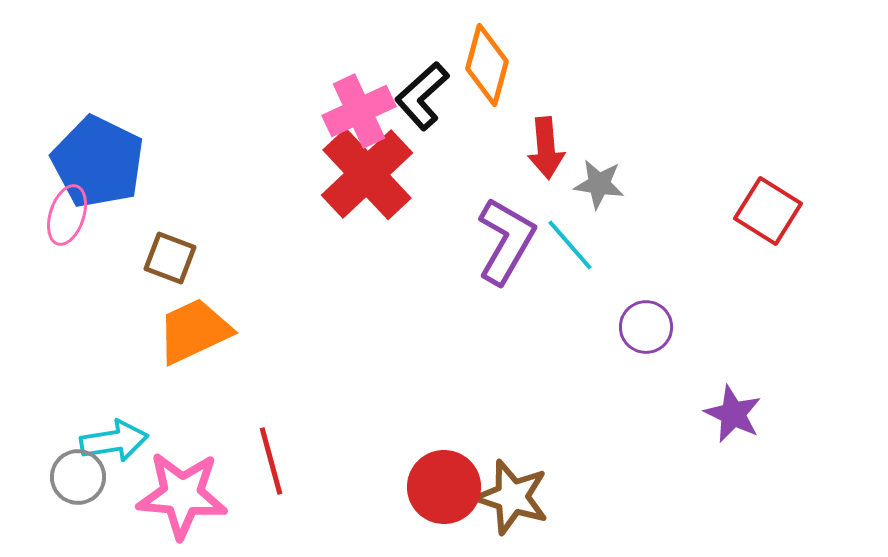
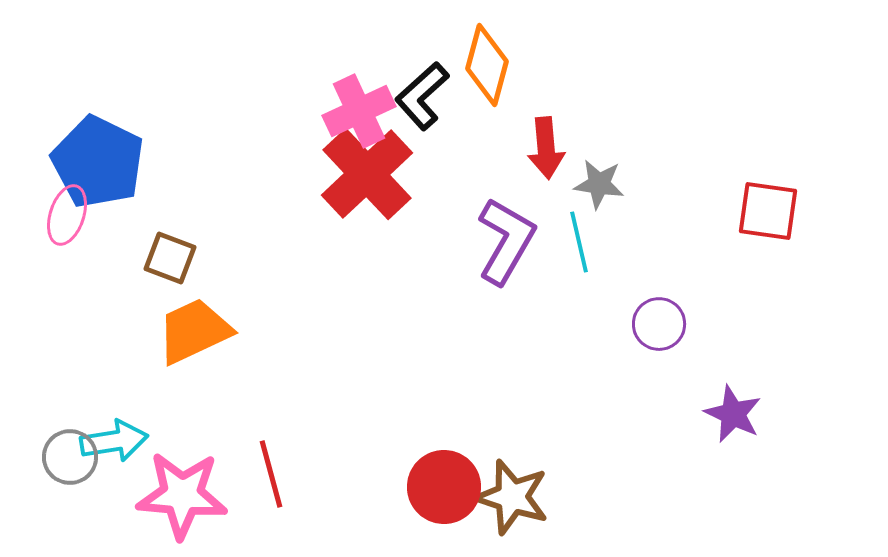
red square: rotated 24 degrees counterclockwise
cyan line: moved 9 px right, 3 px up; rotated 28 degrees clockwise
purple circle: moved 13 px right, 3 px up
red line: moved 13 px down
gray circle: moved 8 px left, 20 px up
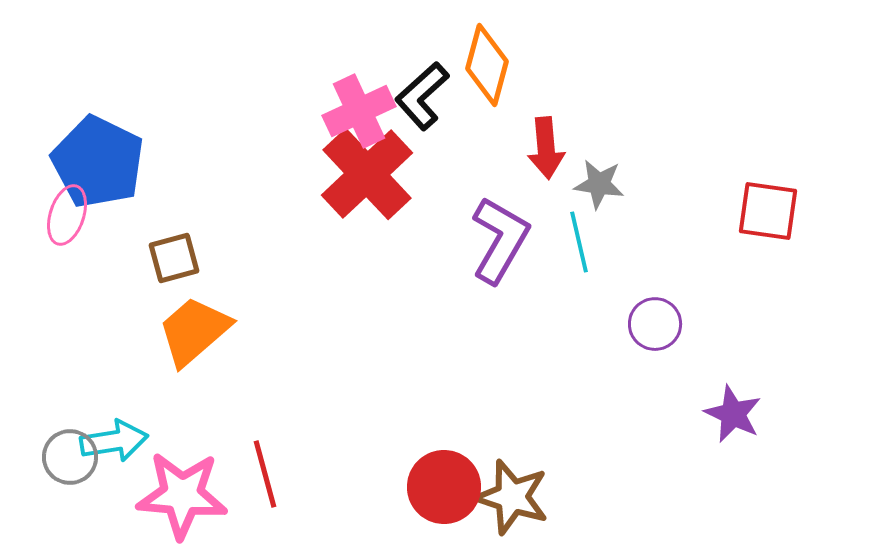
purple L-shape: moved 6 px left, 1 px up
brown square: moved 4 px right; rotated 36 degrees counterclockwise
purple circle: moved 4 px left
orange trapezoid: rotated 16 degrees counterclockwise
red line: moved 6 px left
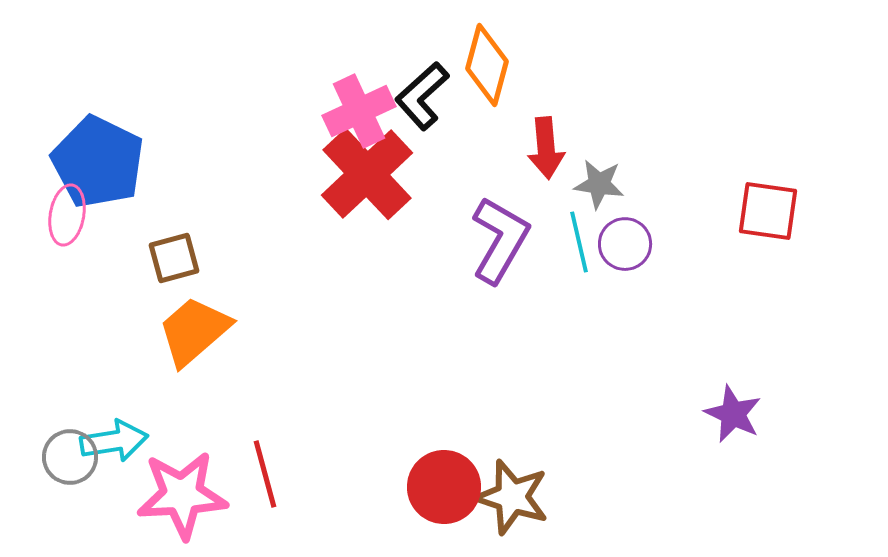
pink ellipse: rotated 8 degrees counterclockwise
purple circle: moved 30 px left, 80 px up
pink star: rotated 8 degrees counterclockwise
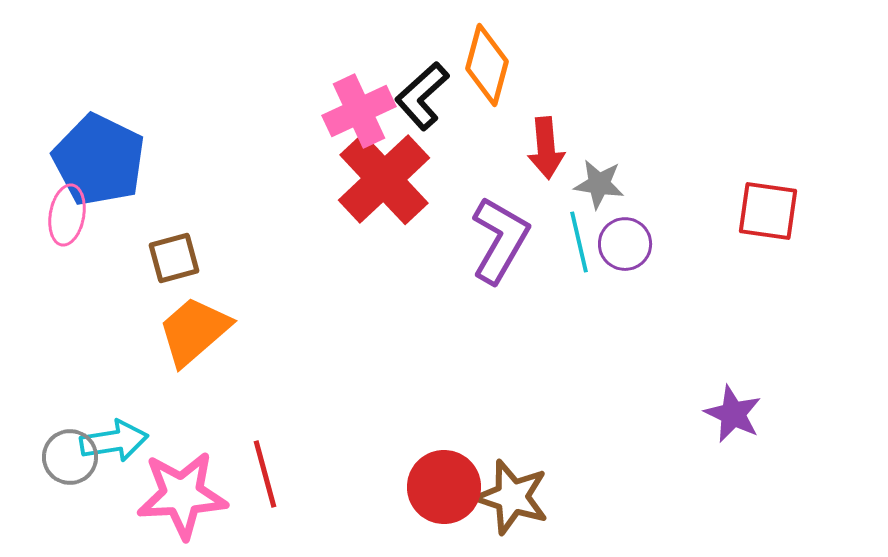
blue pentagon: moved 1 px right, 2 px up
red cross: moved 17 px right, 5 px down
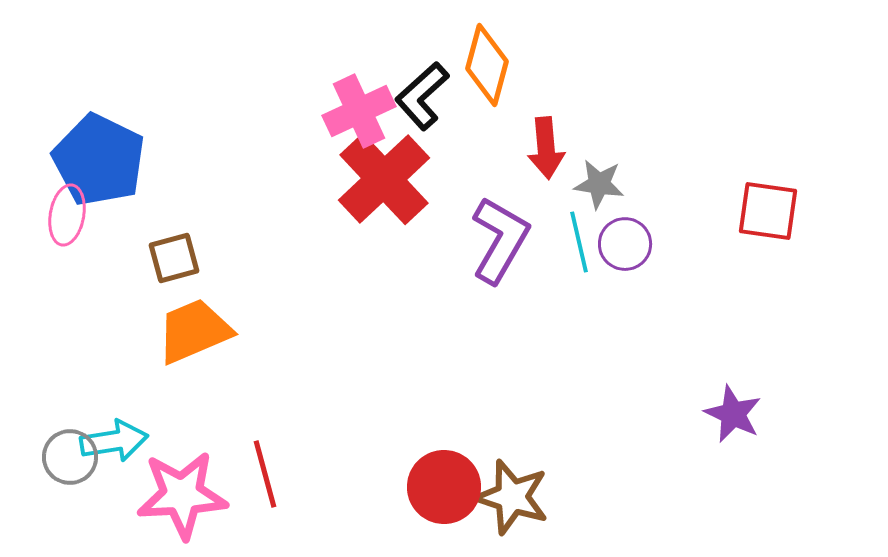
orange trapezoid: rotated 18 degrees clockwise
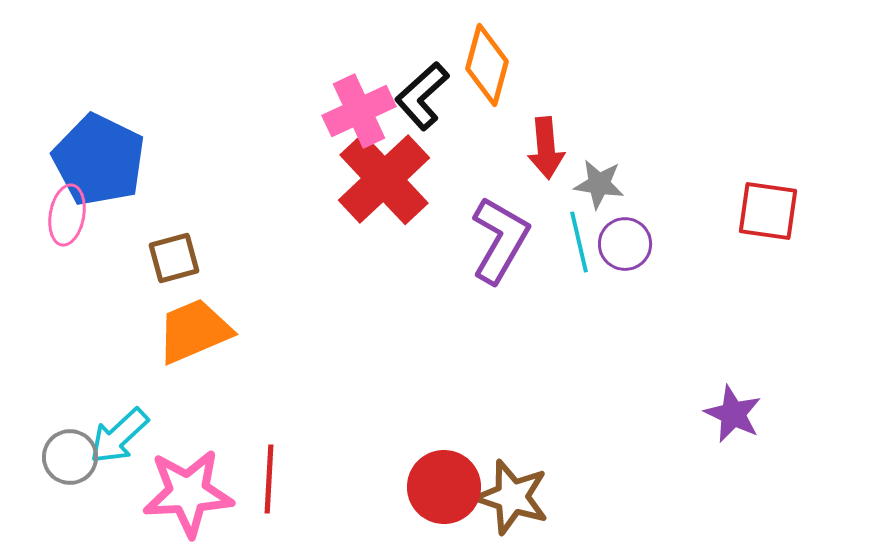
cyan arrow: moved 5 px right, 5 px up; rotated 146 degrees clockwise
red line: moved 4 px right, 5 px down; rotated 18 degrees clockwise
pink star: moved 6 px right, 2 px up
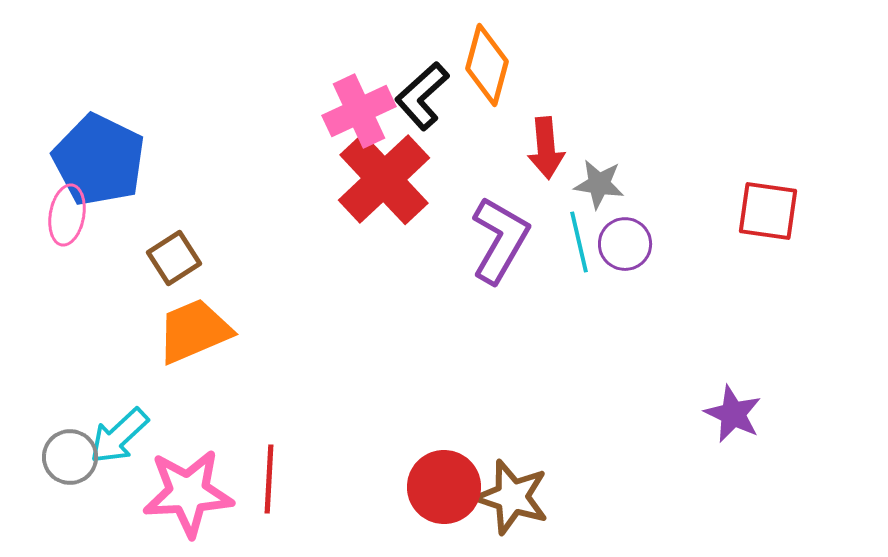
brown square: rotated 18 degrees counterclockwise
